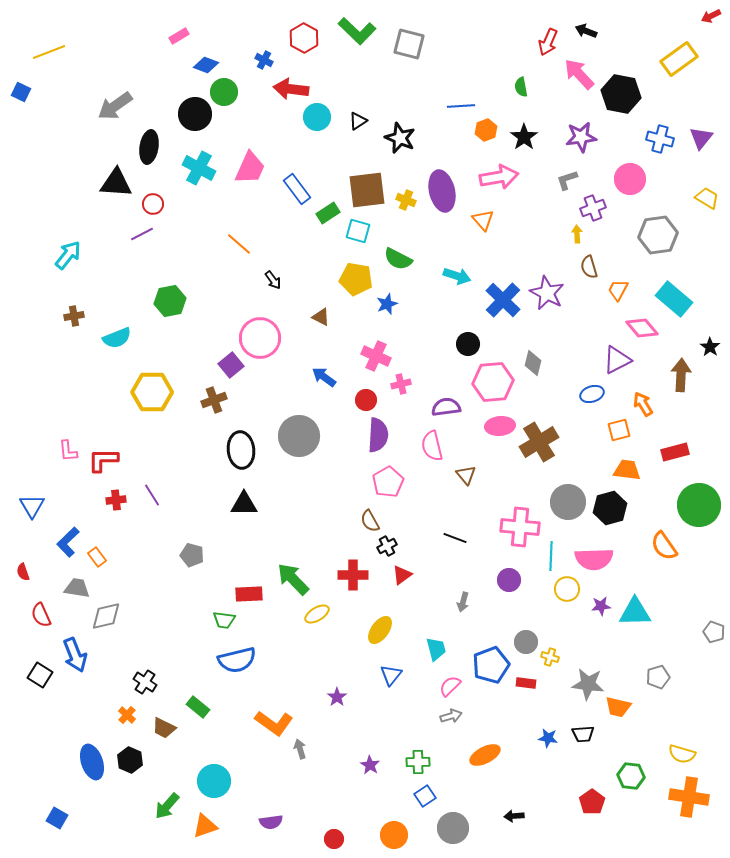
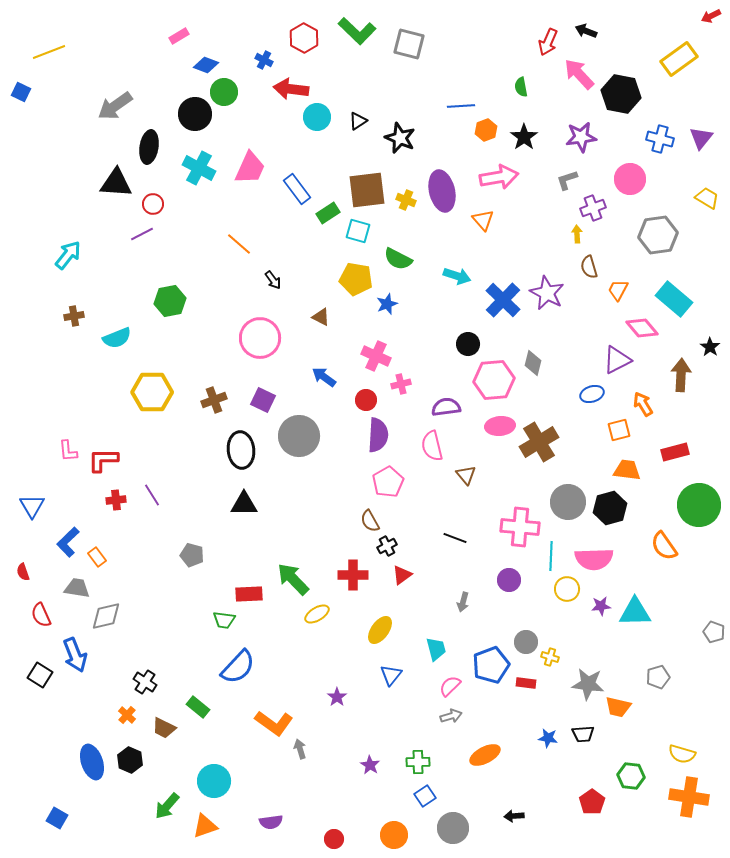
purple square at (231, 365): moved 32 px right, 35 px down; rotated 25 degrees counterclockwise
pink hexagon at (493, 382): moved 1 px right, 2 px up
blue semicircle at (237, 660): moved 1 px right, 7 px down; rotated 33 degrees counterclockwise
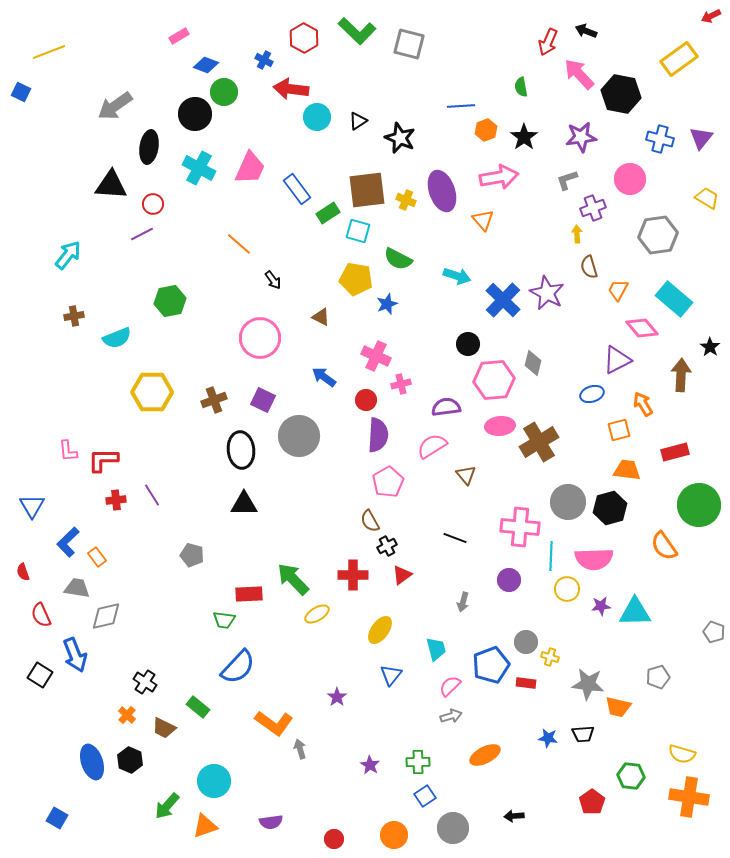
black triangle at (116, 183): moved 5 px left, 2 px down
purple ellipse at (442, 191): rotated 6 degrees counterclockwise
pink semicircle at (432, 446): rotated 72 degrees clockwise
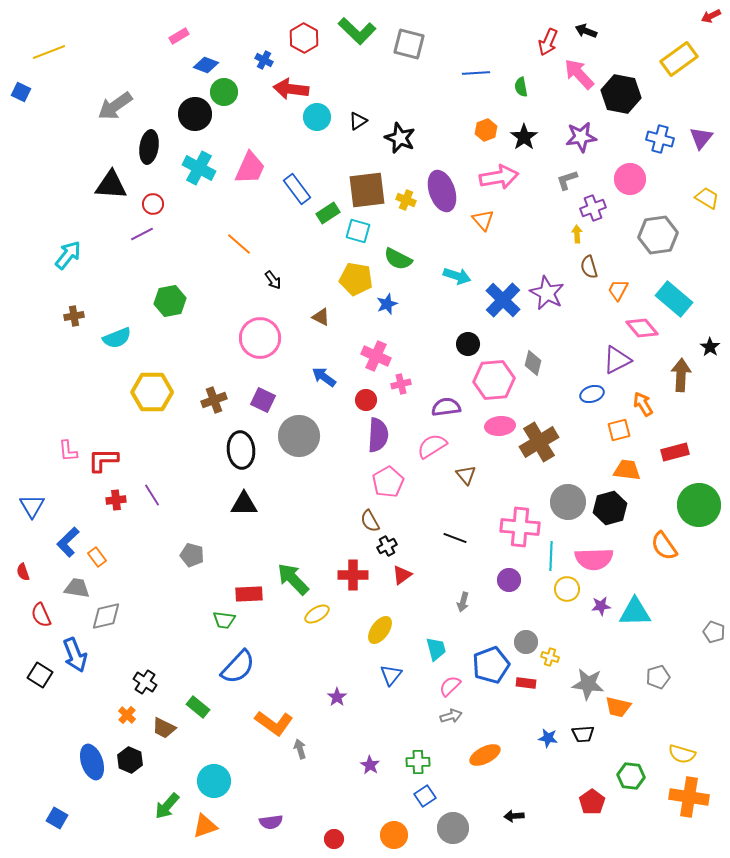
blue line at (461, 106): moved 15 px right, 33 px up
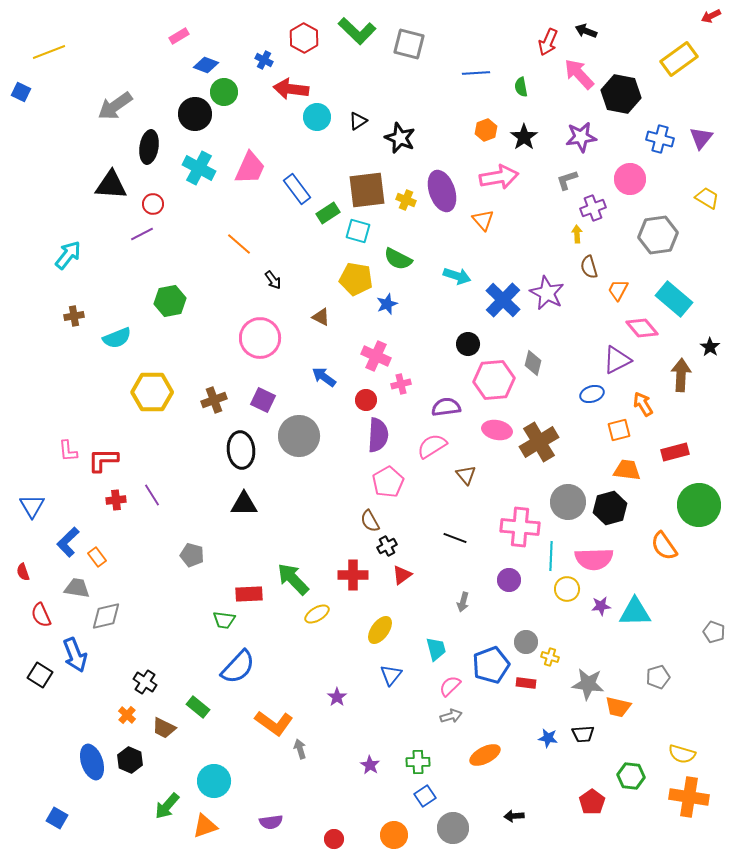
pink ellipse at (500, 426): moved 3 px left, 4 px down; rotated 16 degrees clockwise
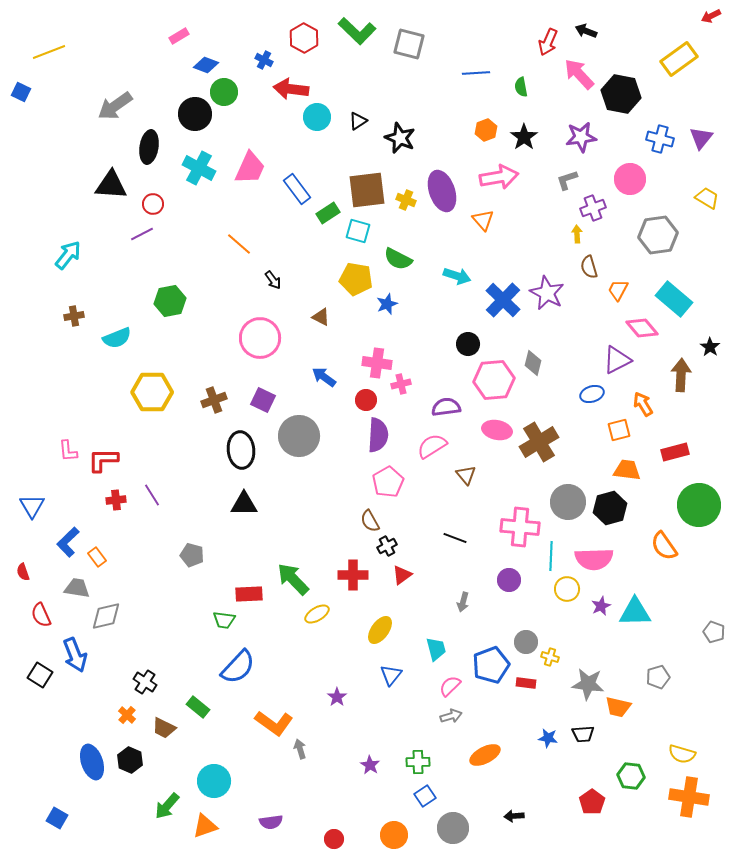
pink cross at (376, 356): moved 1 px right, 7 px down; rotated 16 degrees counterclockwise
purple star at (601, 606): rotated 18 degrees counterclockwise
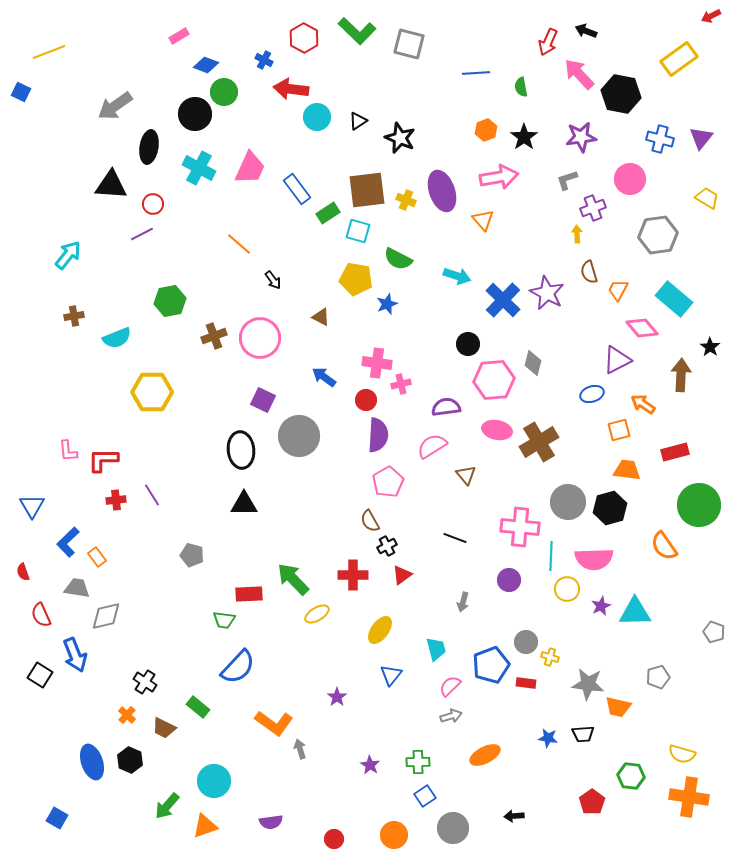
brown semicircle at (589, 267): moved 5 px down
brown cross at (214, 400): moved 64 px up
orange arrow at (643, 404): rotated 25 degrees counterclockwise
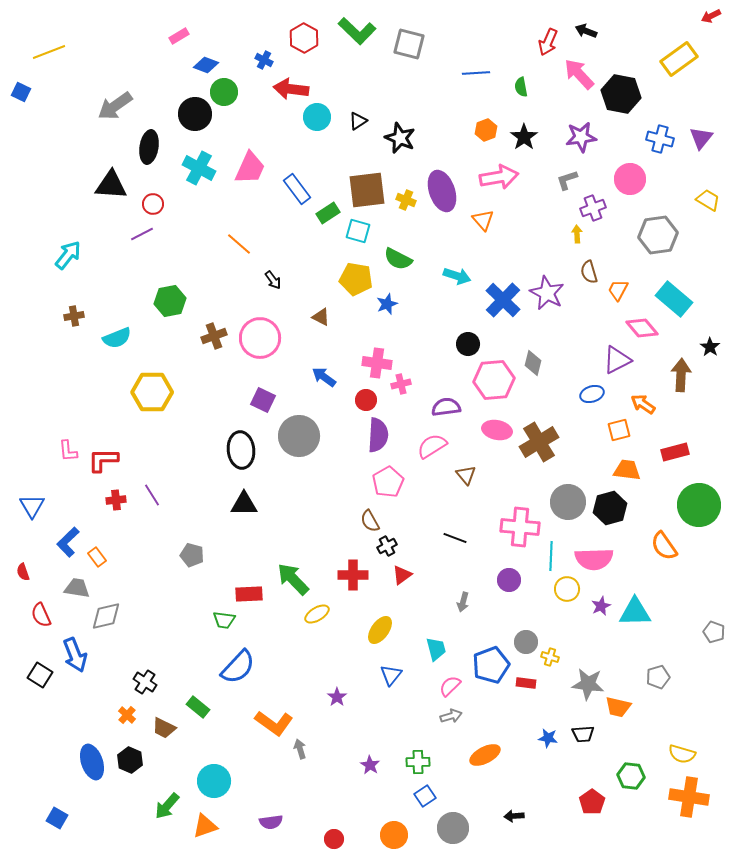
yellow trapezoid at (707, 198): moved 1 px right, 2 px down
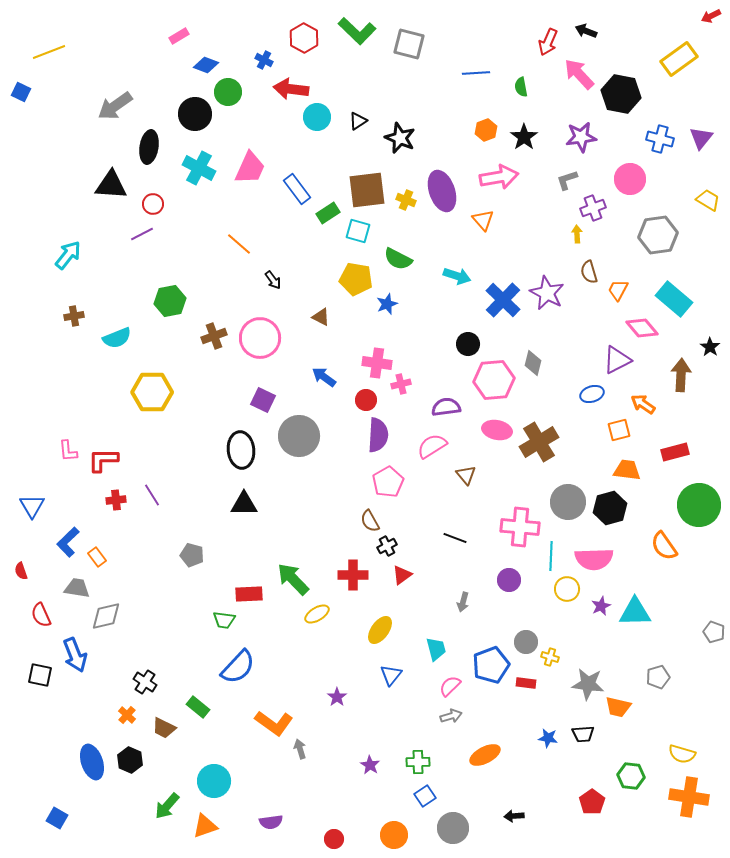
green circle at (224, 92): moved 4 px right
red semicircle at (23, 572): moved 2 px left, 1 px up
black square at (40, 675): rotated 20 degrees counterclockwise
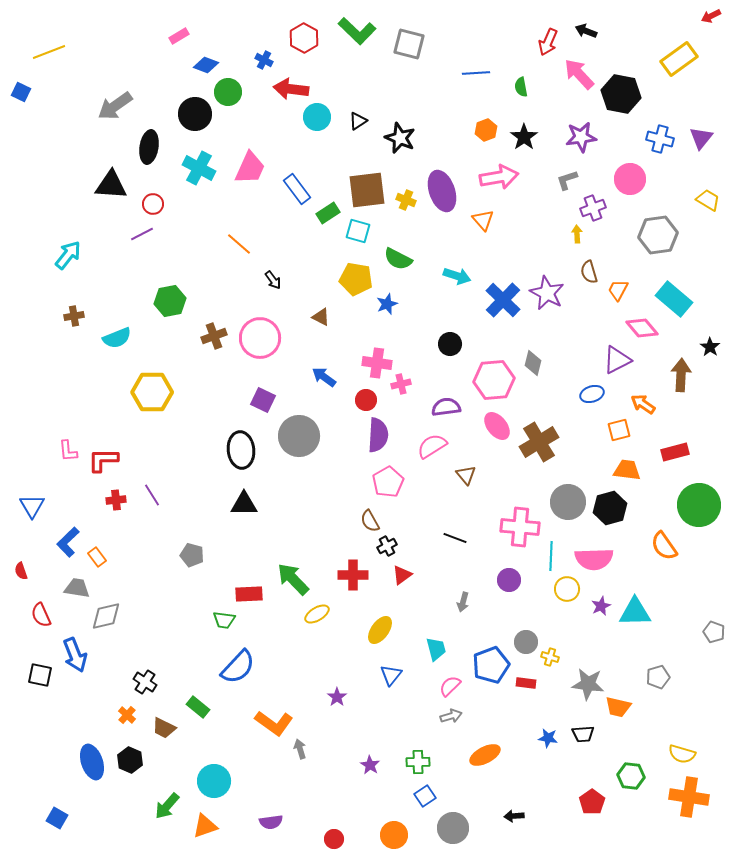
black circle at (468, 344): moved 18 px left
pink ellipse at (497, 430): moved 4 px up; rotated 40 degrees clockwise
